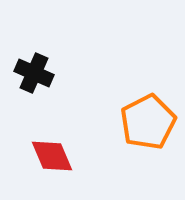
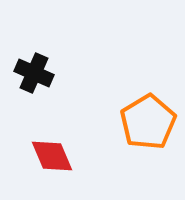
orange pentagon: rotated 4 degrees counterclockwise
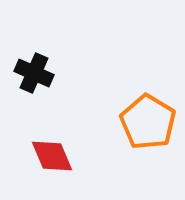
orange pentagon: rotated 10 degrees counterclockwise
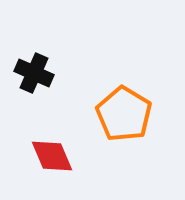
orange pentagon: moved 24 px left, 8 px up
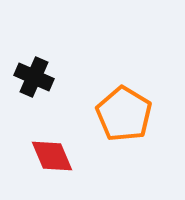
black cross: moved 4 px down
